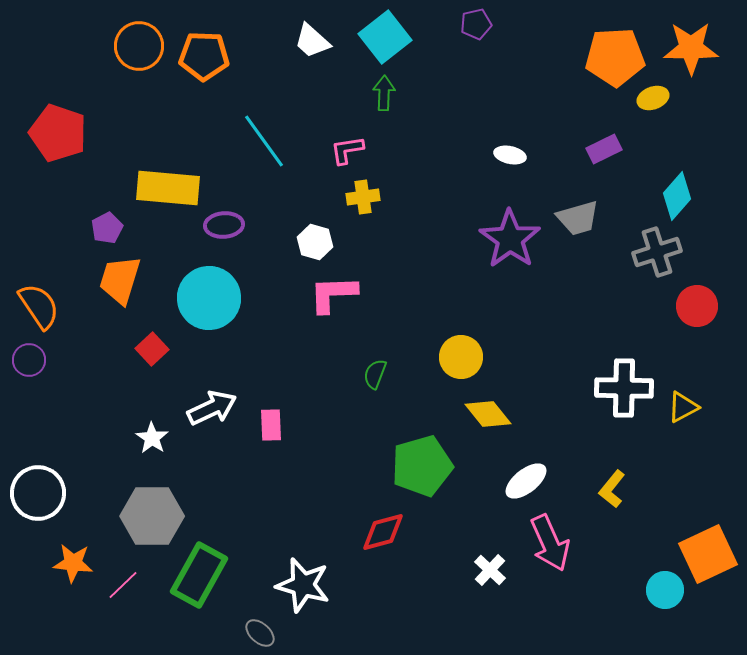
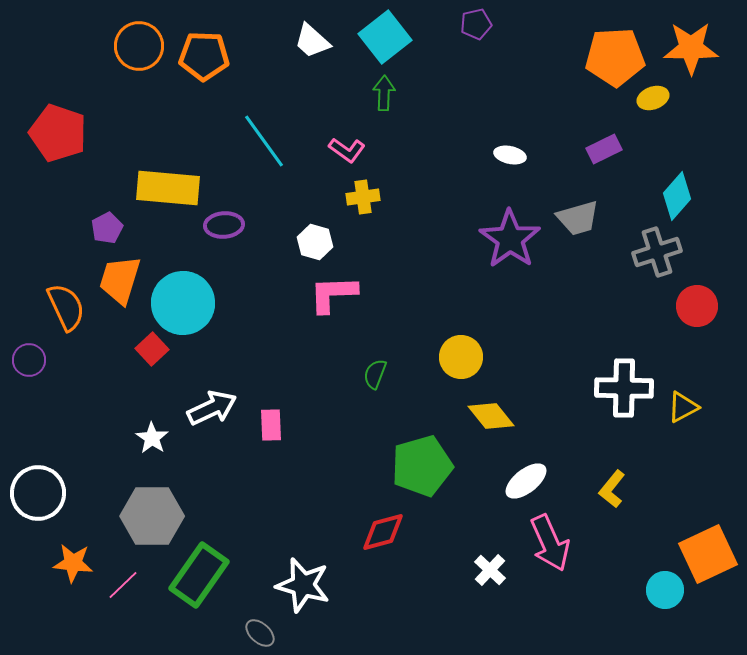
pink L-shape at (347, 150): rotated 135 degrees counterclockwise
cyan circle at (209, 298): moved 26 px left, 5 px down
orange semicircle at (39, 306): moved 27 px right, 1 px down; rotated 9 degrees clockwise
yellow diamond at (488, 414): moved 3 px right, 2 px down
green rectangle at (199, 575): rotated 6 degrees clockwise
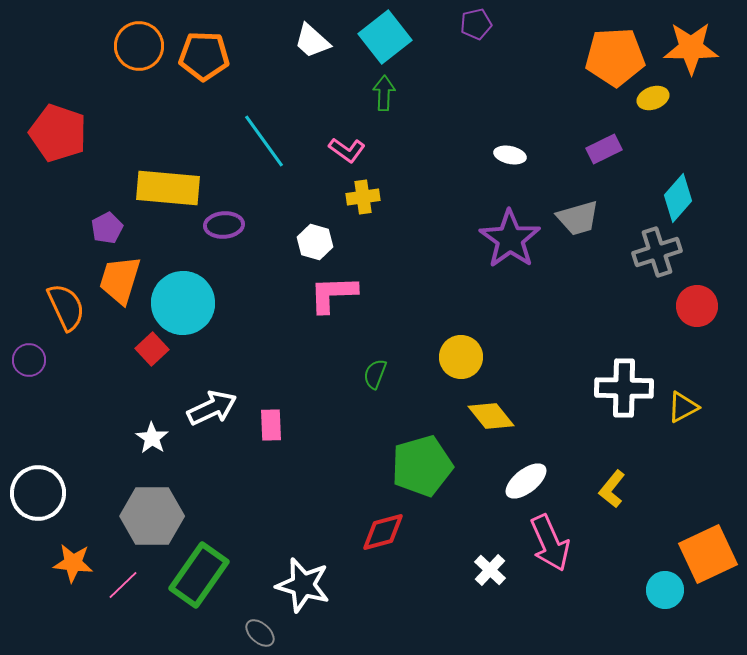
cyan diamond at (677, 196): moved 1 px right, 2 px down
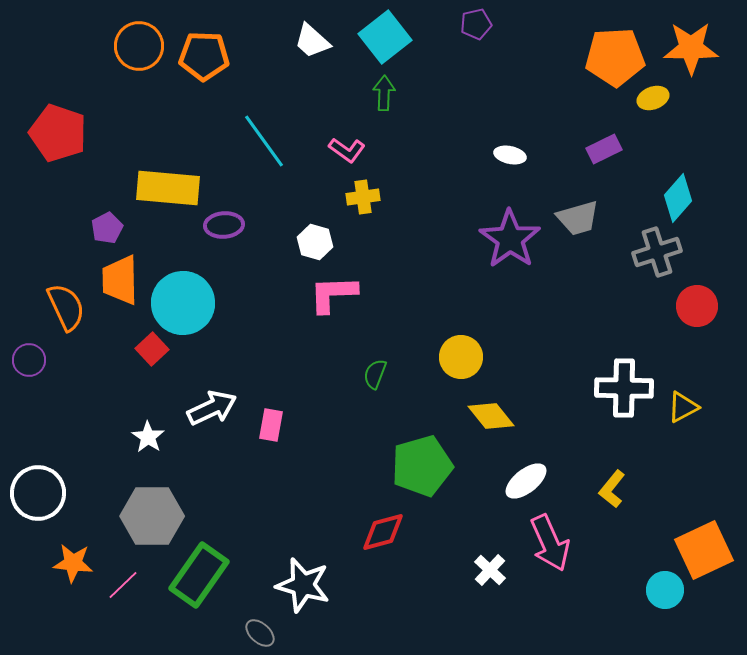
orange trapezoid at (120, 280): rotated 18 degrees counterclockwise
pink rectangle at (271, 425): rotated 12 degrees clockwise
white star at (152, 438): moved 4 px left, 1 px up
orange square at (708, 554): moved 4 px left, 4 px up
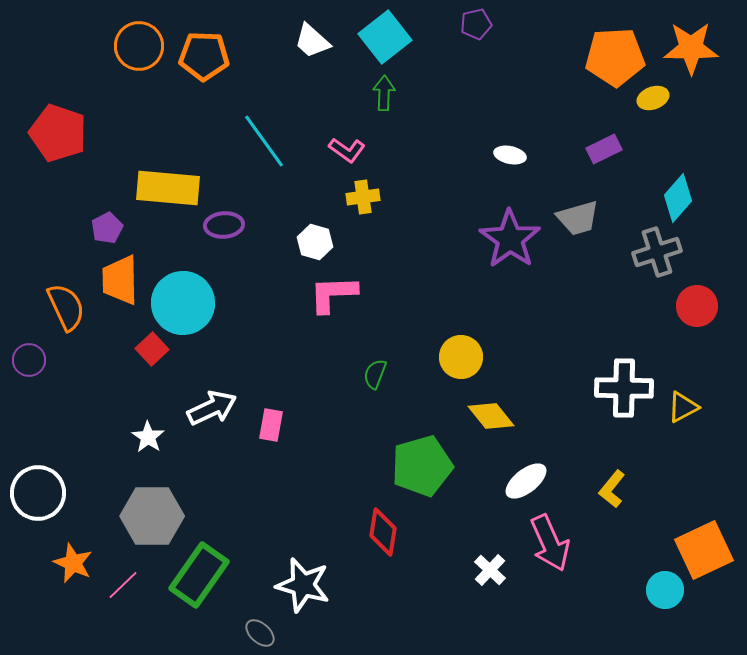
red diamond at (383, 532): rotated 66 degrees counterclockwise
orange star at (73, 563): rotated 18 degrees clockwise
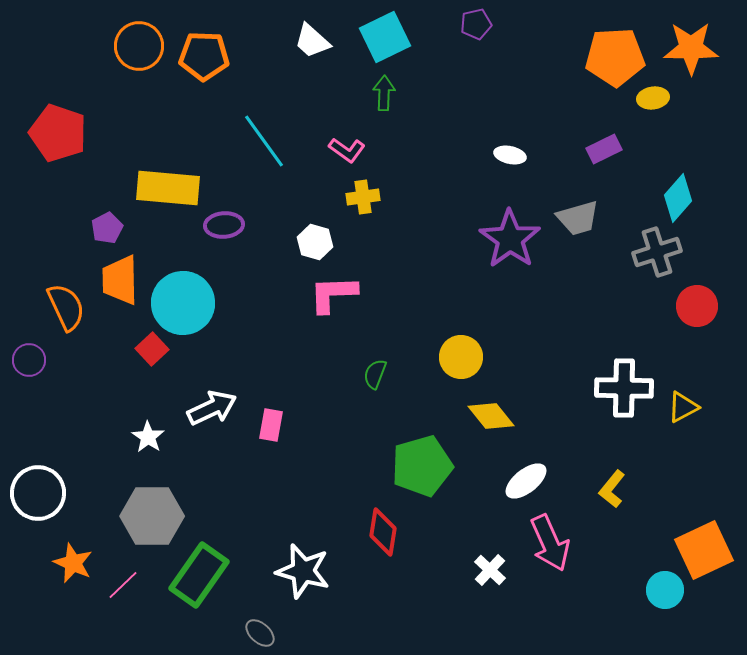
cyan square at (385, 37): rotated 12 degrees clockwise
yellow ellipse at (653, 98): rotated 12 degrees clockwise
white star at (303, 585): moved 14 px up
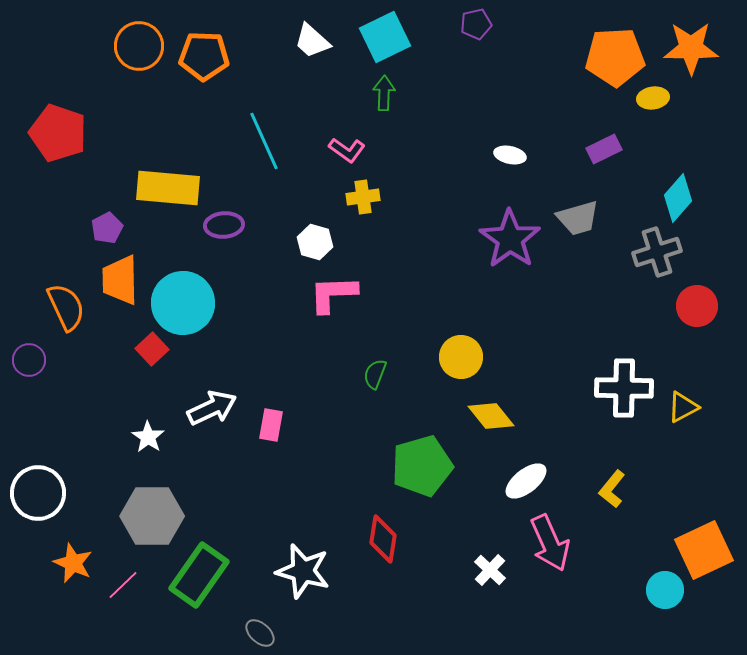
cyan line at (264, 141): rotated 12 degrees clockwise
red diamond at (383, 532): moved 7 px down
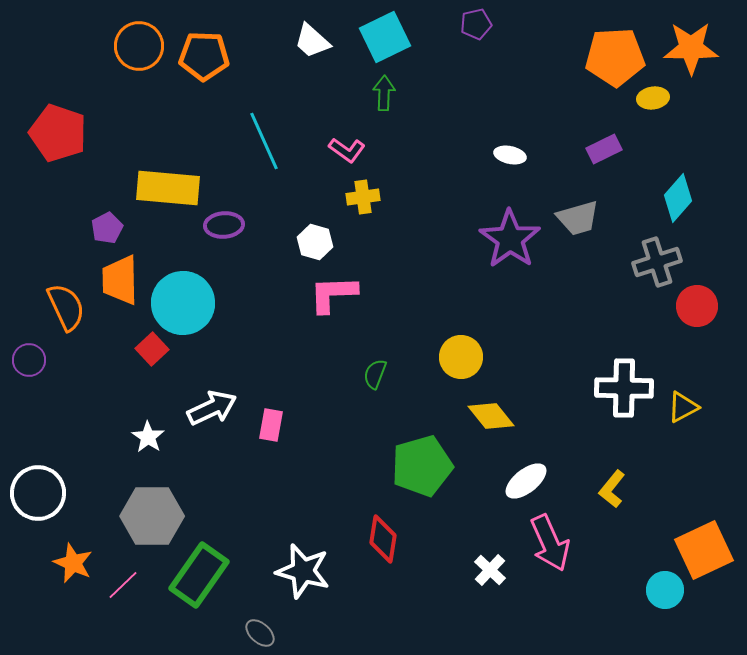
gray cross at (657, 252): moved 10 px down
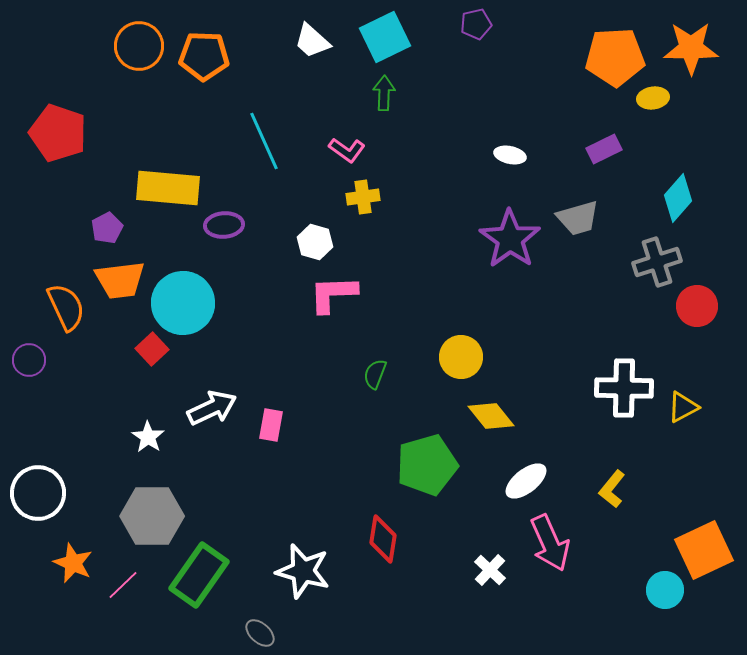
orange trapezoid at (120, 280): rotated 96 degrees counterclockwise
green pentagon at (422, 466): moved 5 px right, 1 px up
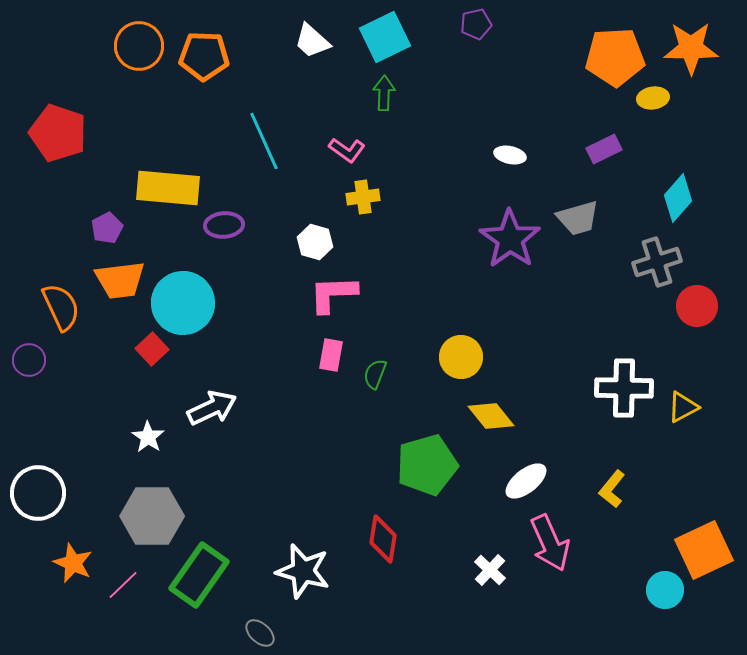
orange semicircle at (66, 307): moved 5 px left
pink rectangle at (271, 425): moved 60 px right, 70 px up
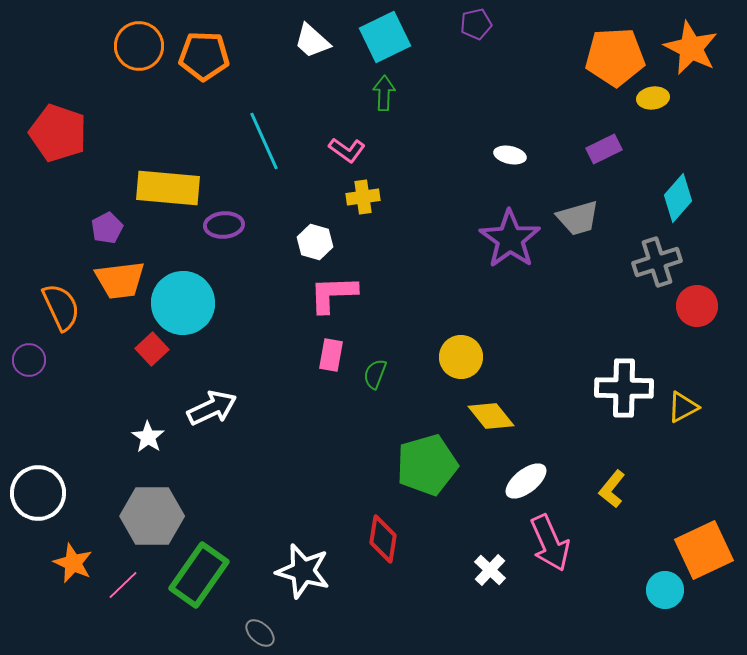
orange star at (691, 48): rotated 26 degrees clockwise
